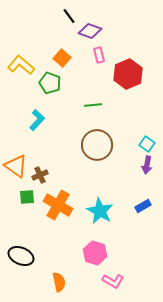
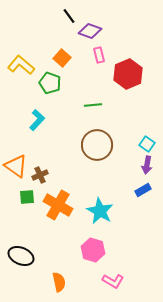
blue rectangle: moved 16 px up
pink hexagon: moved 2 px left, 3 px up
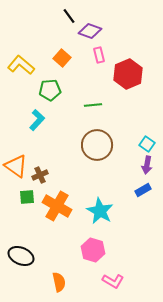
green pentagon: moved 7 px down; rotated 25 degrees counterclockwise
orange cross: moved 1 px left, 1 px down
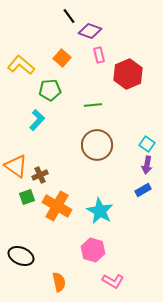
green square: rotated 14 degrees counterclockwise
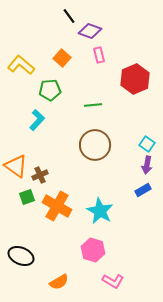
red hexagon: moved 7 px right, 5 px down
brown circle: moved 2 px left
orange semicircle: rotated 72 degrees clockwise
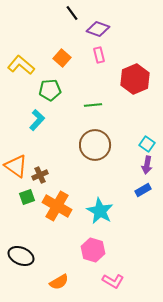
black line: moved 3 px right, 3 px up
purple diamond: moved 8 px right, 2 px up
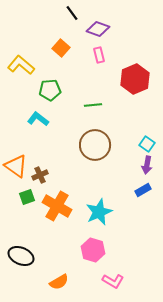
orange square: moved 1 px left, 10 px up
cyan L-shape: moved 1 px right, 1 px up; rotated 95 degrees counterclockwise
cyan star: moved 1 px left, 1 px down; rotated 20 degrees clockwise
